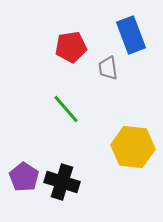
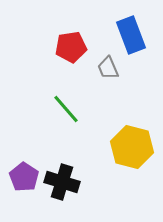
gray trapezoid: rotated 15 degrees counterclockwise
yellow hexagon: moved 1 px left; rotated 9 degrees clockwise
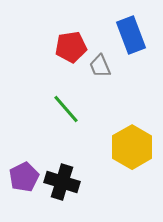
gray trapezoid: moved 8 px left, 2 px up
yellow hexagon: rotated 15 degrees clockwise
purple pentagon: rotated 12 degrees clockwise
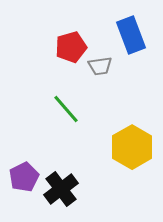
red pentagon: rotated 8 degrees counterclockwise
gray trapezoid: rotated 75 degrees counterclockwise
black cross: moved 1 px left, 7 px down; rotated 36 degrees clockwise
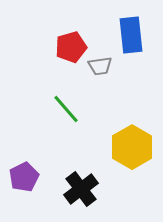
blue rectangle: rotated 15 degrees clockwise
black cross: moved 20 px right
